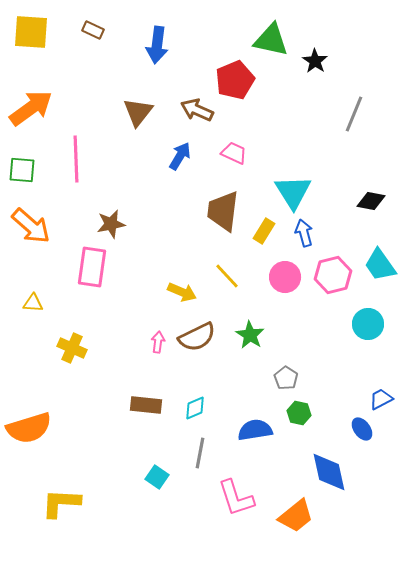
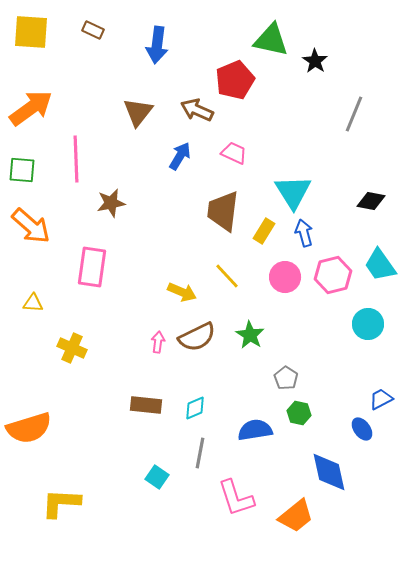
brown star at (111, 224): moved 21 px up
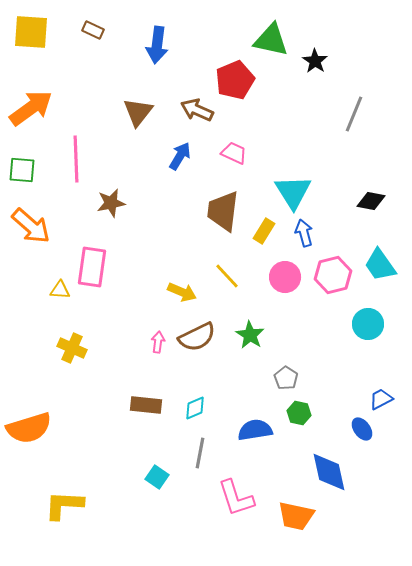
yellow triangle at (33, 303): moved 27 px right, 13 px up
yellow L-shape at (61, 503): moved 3 px right, 2 px down
orange trapezoid at (296, 516): rotated 51 degrees clockwise
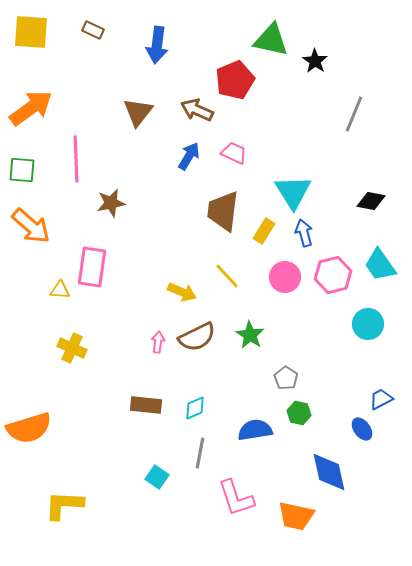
blue arrow at (180, 156): moved 9 px right
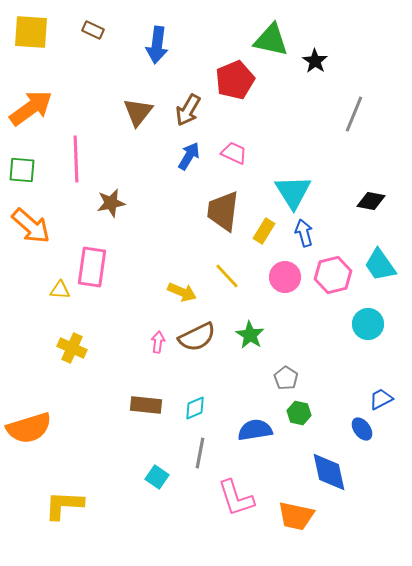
brown arrow at (197, 110): moved 9 px left; rotated 84 degrees counterclockwise
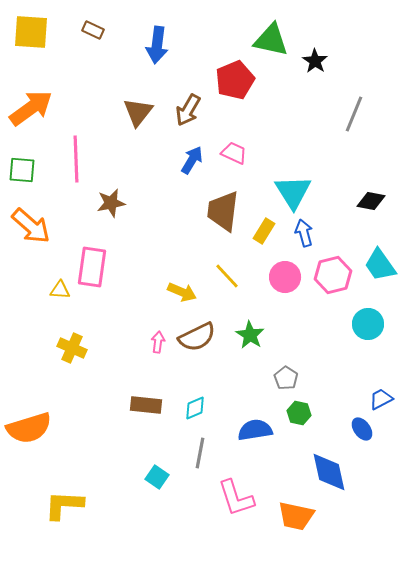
blue arrow at (189, 156): moved 3 px right, 4 px down
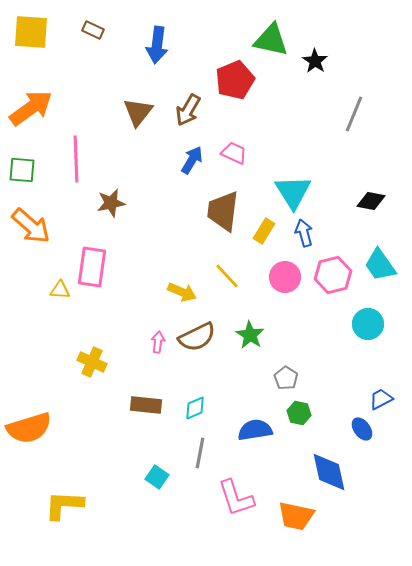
yellow cross at (72, 348): moved 20 px right, 14 px down
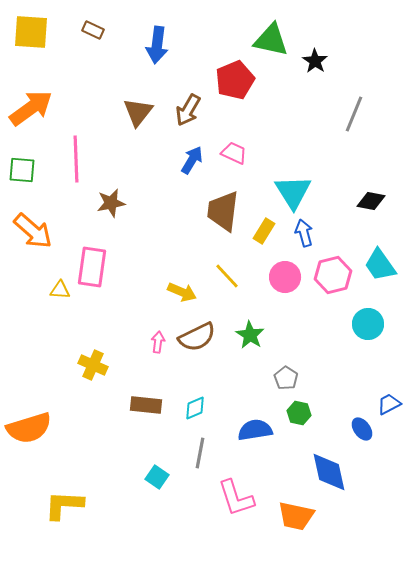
orange arrow at (31, 226): moved 2 px right, 5 px down
yellow cross at (92, 362): moved 1 px right, 3 px down
blue trapezoid at (381, 399): moved 8 px right, 5 px down
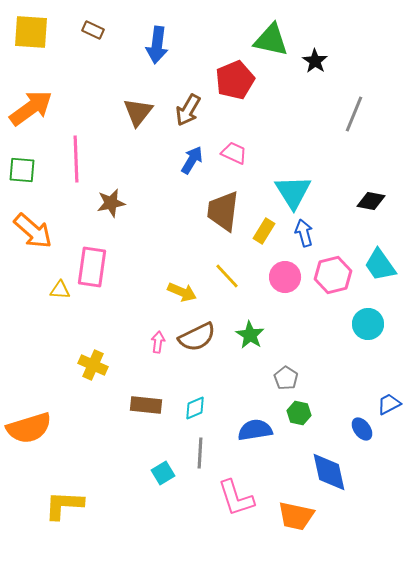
gray line at (200, 453): rotated 8 degrees counterclockwise
cyan square at (157, 477): moved 6 px right, 4 px up; rotated 25 degrees clockwise
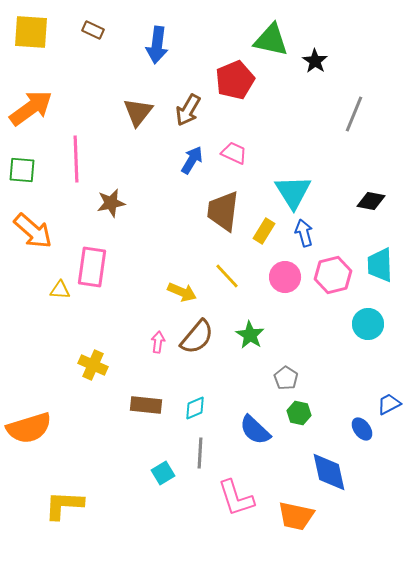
cyan trapezoid at (380, 265): rotated 33 degrees clockwise
brown semicircle at (197, 337): rotated 24 degrees counterclockwise
blue semicircle at (255, 430): rotated 128 degrees counterclockwise
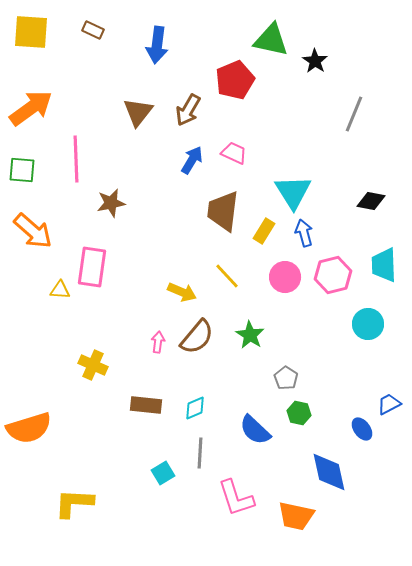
cyan trapezoid at (380, 265): moved 4 px right
yellow L-shape at (64, 505): moved 10 px right, 2 px up
